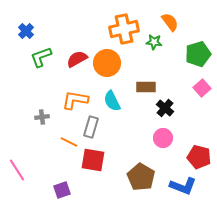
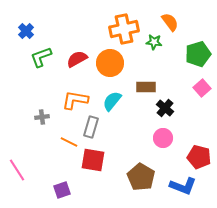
orange circle: moved 3 px right
cyan semicircle: rotated 65 degrees clockwise
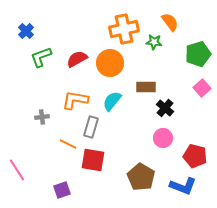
orange line: moved 1 px left, 2 px down
red pentagon: moved 4 px left, 1 px up
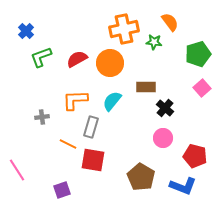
orange L-shape: rotated 12 degrees counterclockwise
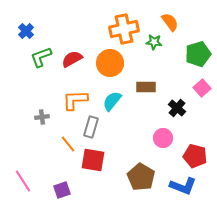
red semicircle: moved 5 px left
black cross: moved 12 px right
orange line: rotated 24 degrees clockwise
pink line: moved 6 px right, 11 px down
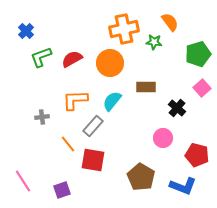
gray rectangle: moved 2 px right, 1 px up; rotated 25 degrees clockwise
red pentagon: moved 2 px right, 1 px up
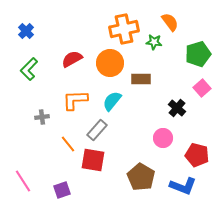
green L-shape: moved 12 px left, 12 px down; rotated 25 degrees counterclockwise
brown rectangle: moved 5 px left, 8 px up
gray rectangle: moved 4 px right, 4 px down
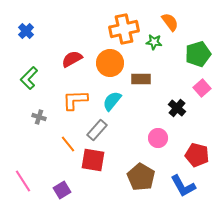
green L-shape: moved 9 px down
gray cross: moved 3 px left; rotated 24 degrees clockwise
pink circle: moved 5 px left
blue L-shape: rotated 40 degrees clockwise
purple square: rotated 12 degrees counterclockwise
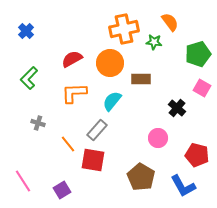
pink square: rotated 18 degrees counterclockwise
orange L-shape: moved 1 px left, 7 px up
gray cross: moved 1 px left, 6 px down
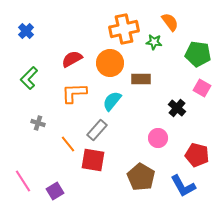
green pentagon: rotated 25 degrees clockwise
purple square: moved 7 px left, 1 px down
